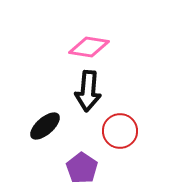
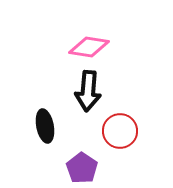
black ellipse: rotated 60 degrees counterclockwise
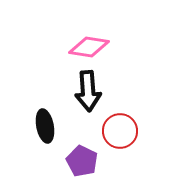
black arrow: rotated 9 degrees counterclockwise
purple pentagon: moved 7 px up; rotated 8 degrees counterclockwise
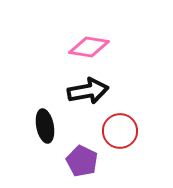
black arrow: rotated 96 degrees counterclockwise
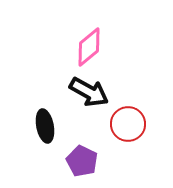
pink diamond: rotated 48 degrees counterclockwise
black arrow: moved 1 px right, 1 px down; rotated 39 degrees clockwise
red circle: moved 8 px right, 7 px up
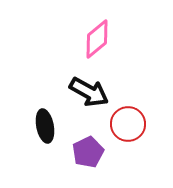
pink diamond: moved 8 px right, 8 px up
purple pentagon: moved 6 px right, 9 px up; rotated 20 degrees clockwise
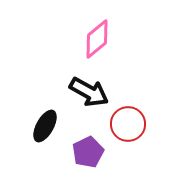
black ellipse: rotated 40 degrees clockwise
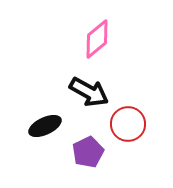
black ellipse: rotated 36 degrees clockwise
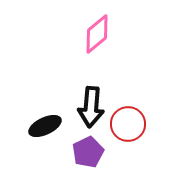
pink diamond: moved 5 px up
black arrow: moved 2 px right, 15 px down; rotated 66 degrees clockwise
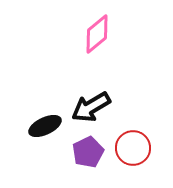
black arrow: rotated 54 degrees clockwise
red circle: moved 5 px right, 24 px down
